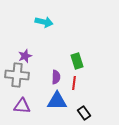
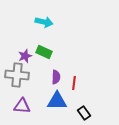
green rectangle: moved 33 px left, 9 px up; rotated 49 degrees counterclockwise
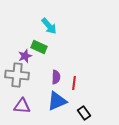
cyan arrow: moved 5 px right, 4 px down; rotated 36 degrees clockwise
green rectangle: moved 5 px left, 5 px up
blue triangle: rotated 25 degrees counterclockwise
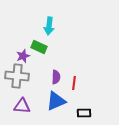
cyan arrow: rotated 48 degrees clockwise
purple star: moved 2 px left
gray cross: moved 1 px down
blue triangle: moved 1 px left
black rectangle: rotated 56 degrees counterclockwise
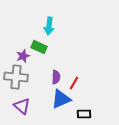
gray cross: moved 1 px left, 1 px down
red line: rotated 24 degrees clockwise
blue triangle: moved 5 px right, 2 px up
purple triangle: rotated 36 degrees clockwise
black rectangle: moved 1 px down
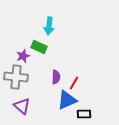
blue triangle: moved 6 px right, 1 px down
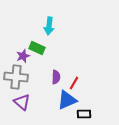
green rectangle: moved 2 px left, 1 px down
purple triangle: moved 4 px up
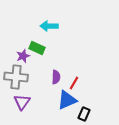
cyan arrow: rotated 84 degrees clockwise
purple triangle: rotated 24 degrees clockwise
black rectangle: rotated 64 degrees counterclockwise
